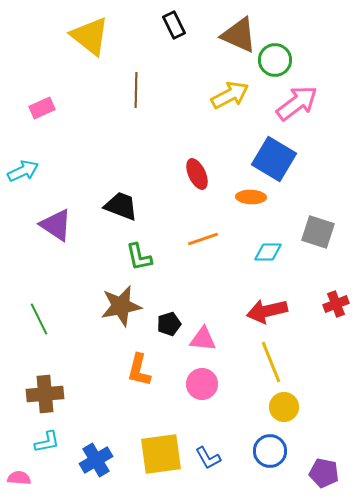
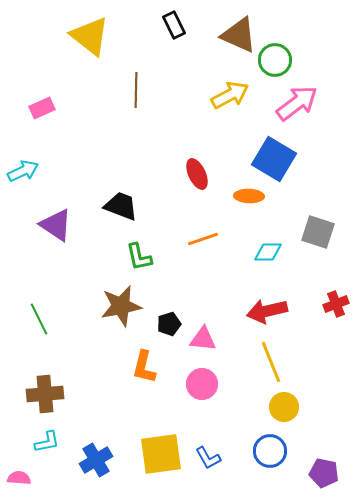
orange ellipse: moved 2 px left, 1 px up
orange L-shape: moved 5 px right, 3 px up
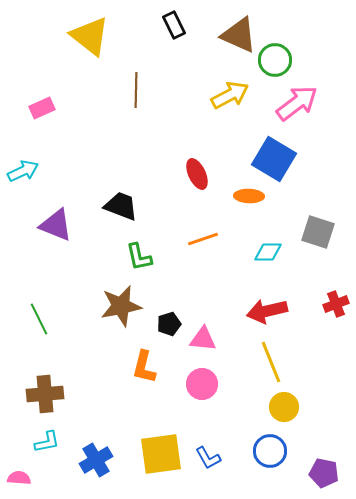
purple triangle: rotated 12 degrees counterclockwise
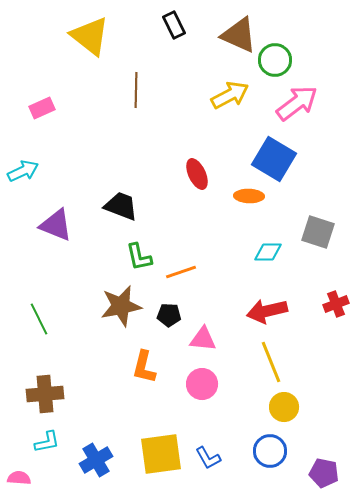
orange line: moved 22 px left, 33 px down
black pentagon: moved 9 px up; rotated 20 degrees clockwise
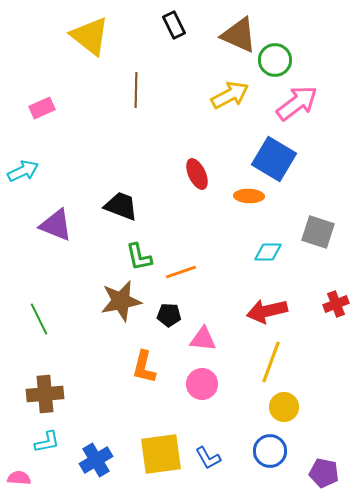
brown star: moved 5 px up
yellow line: rotated 42 degrees clockwise
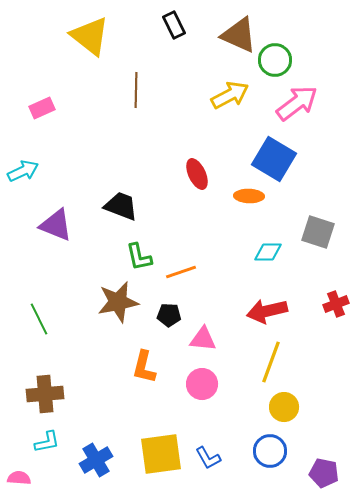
brown star: moved 3 px left, 1 px down
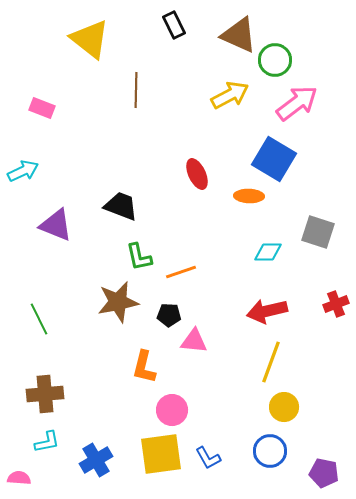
yellow triangle: moved 3 px down
pink rectangle: rotated 45 degrees clockwise
pink triangle: moved 9 px left, 2 px down
pink circle: moved 30 px left, 26 px down
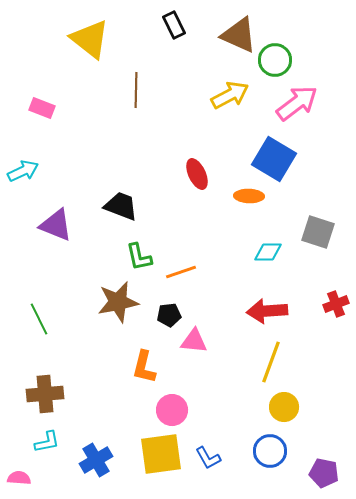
red arrow: rotated 9 degrees clockwise
black pentagon: rotated 10 degrees counterclockwise
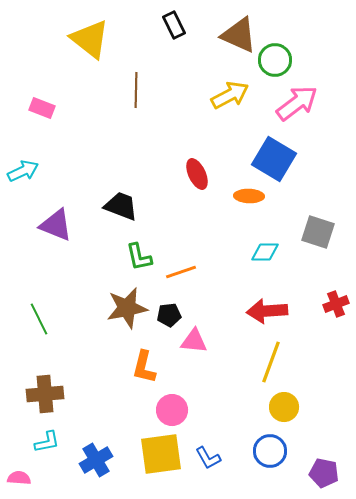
cyan diamond: moved 3 px left
brown star: moved 9 px right, 6 px down
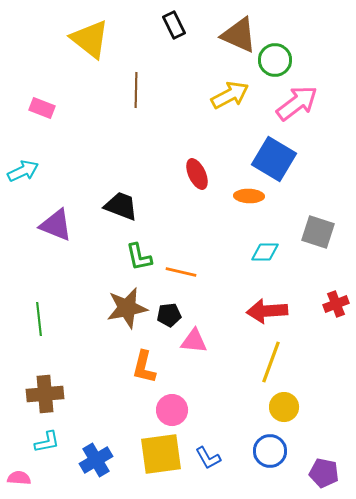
orange line: rotated 32 degrees clockwise
green line: rotated 20 degrees clockwise
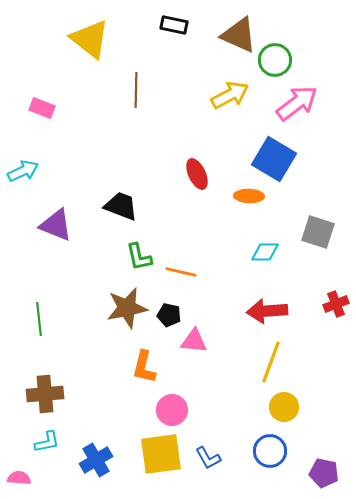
black rectangle: rotated 52 degrees counterclockwise
black pentagon: rotated 20 degrees clockwise
